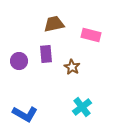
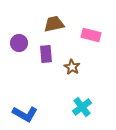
purple circle: moved 18 px up
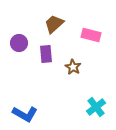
brown trapezoid: rotated 30 degrees counterclockwise
brown star: moved 1 px right
cyan cross: moved 14 px right
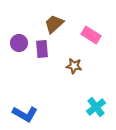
pink rectangle: rotated 18 degrees clockwise
purple rectangle: moved 4 px left, 5 px up
brown star: moved 1 px right, 1 px up; rotated 21 degrees counterclockwise
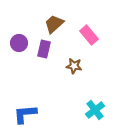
pink rectangle: moved 2 px left; rotated 18 degrees clockwise
purple rectangle: moved 2 px right; rotated 18 degrees clockwise
cyan cross: moved 1 px left, 3 px down
blue L-shape: rotated 145 degrees clockwise
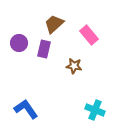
cyan cross: rotated 30 degrees counterclockwise
blue L-shape: moved 1 px right, 5 px up; rotated 60 degrees clockwise
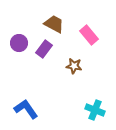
brown trapezoid: rotated 70 degrees clockwise
purple rectangle: rotated 24 degrees clockwise
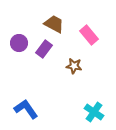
cyan cross: moved 1 px left, 2 px down; rotated 12 degrees clockwise
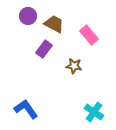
purple circle: moved 9 px right, 27 px up
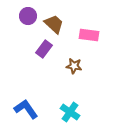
brown trapezoid: rotated 15 degrees clockwise
pink rectangle: rotated 42 degrees counterclockwise
cyan cross: moved 24 px left
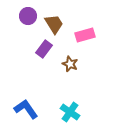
brown trapezoid: rotated 15 degrees clockwise
pink rectangle: moved 4 px left; rotated 24 degrees counterclockwise
brown star: moved 4 px left, 2 px up; rotated 14 degrees clockwise
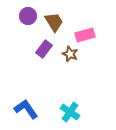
brown trapezoid: moved 2 px up
brown star: moved 10 px up
